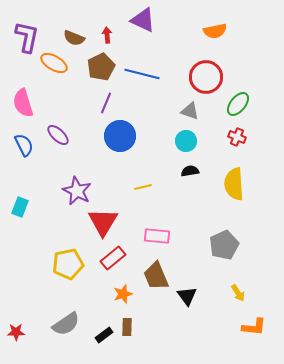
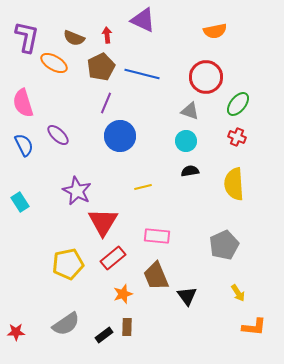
cyan rectangle: moved 5 px up; rotated 54 degrees counterclockwise
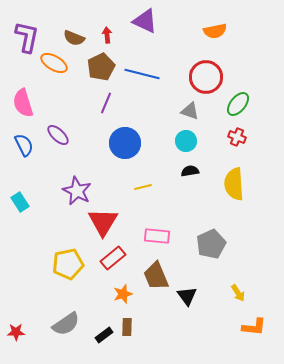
purple triangle: moved 2 px right, 1 px down
blue circle: moved 5 px right, 7 px down
gray pentagon: moved 13 px left, 1 px up
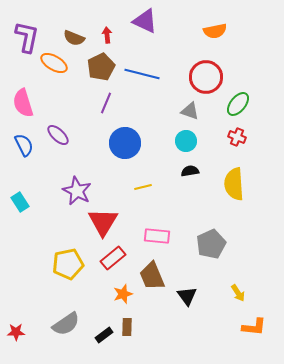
brown trapezoid: moved 4 px left
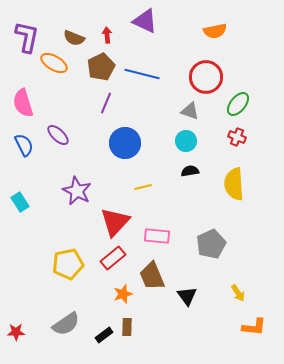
red triangle: moved 12 px right; rotated 12 degrees clockwise
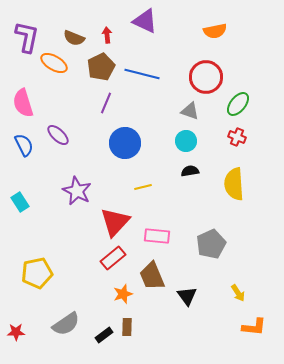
yellow pentagon: moved 31 px left, 9 px down
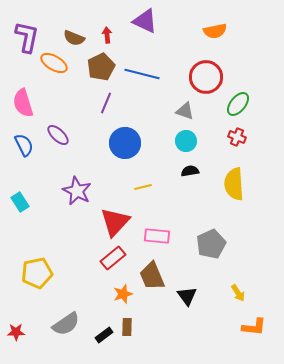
gray triangle: moved 5 px left
